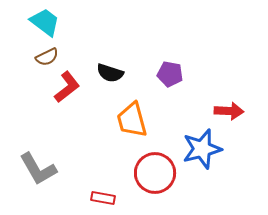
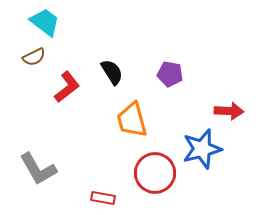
brown semicircle: moved 13 px left
black semicircle: moved 2 px right, 1 px up; rotated 140 degrees counterclockwise
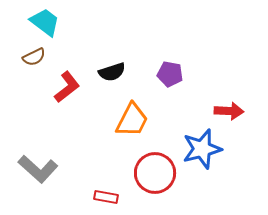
black semicircle: rotated 104 degrees clockwise
orange trapezoid: rotated 138 degrees counterclockwise
gray L-shape: rotated 18 degrees counterclockwise
red rectangle: moved 3 px right, 1 px up
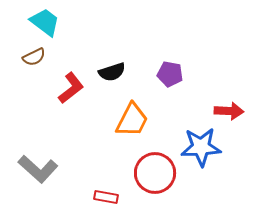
red L-shape: moved 4 px right, 1 px down
blue star: moved 1 px left, 2 px up; rotated 12 degrees clockwise
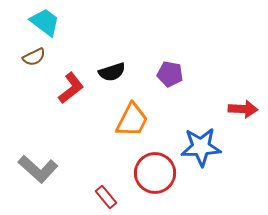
red arrow: moved 14 px right, 2 px up
red rectangle: rotated 40 degrees clockwise
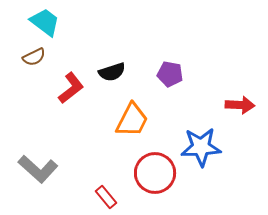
red arrow: moved 3 px left, 4 px up
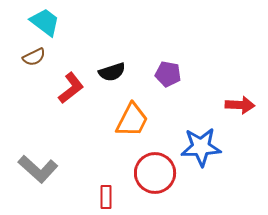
purple pentagon: moved 2 px left
red rectangle: rotated 40 degrees clockwise
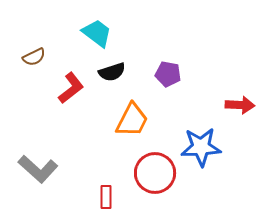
cyan trapezoid: moved 52 px right, 11 px down
